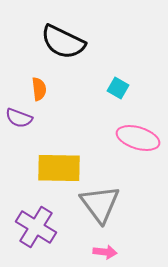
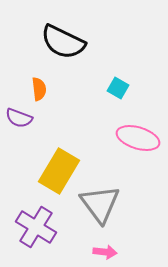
yellow rectangle: moved 3 px down; rotated 60 degrees counterclockwise
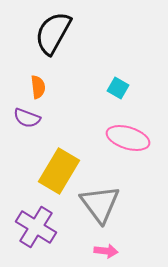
black semicircle: moved 10 px left, 9 px up; rotated 93 degrees clockwise
orange semicircle: moved 1 px left, 2 px up
purple semicircle: moved 8 px right
pink ellipse: moved 10 px left
pink arrow: moved 1 px right, 1 px up
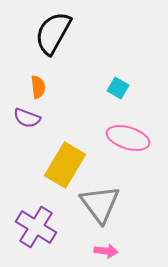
yellow rectangle: moved 6 px right, 6 px up
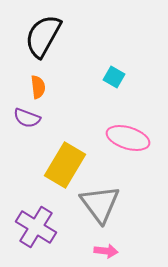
black semicircle: moved 10 px left, 3 px down
cyan square: moved 4 px left, 11 px up
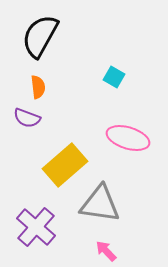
black semicircle: moved 3 px left
yellow rectangle: rotated 18 degrees clockwise
gray triangle: rotated 45 degrees counterclockwise
purple cross: rotated 9 degrees clockwise
pink arrow: rotated 140 degrees counterclockwise
